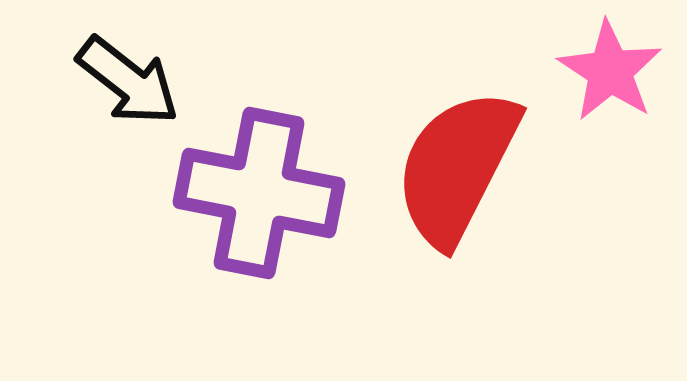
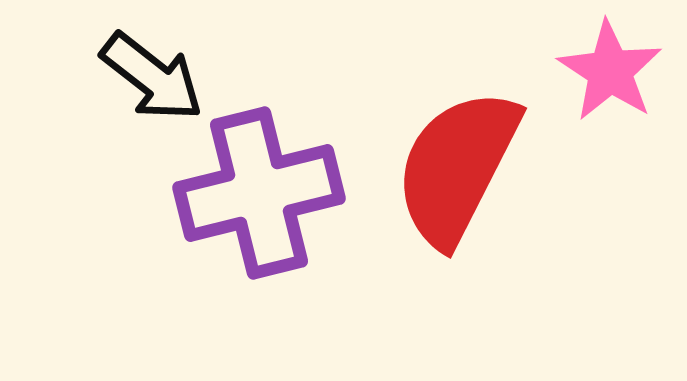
black arrow: moved 24 px right, 4 px up
purple cross: rotated 25 degrees counterclockwise
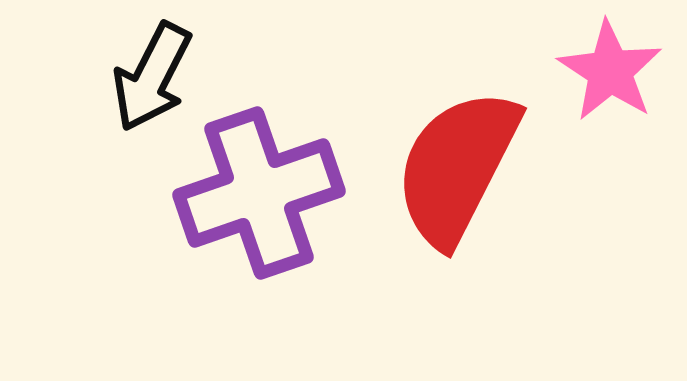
black arrow: rotated 79 degrees clockwise
purple cross: rotated 5 degrees counterclockwise
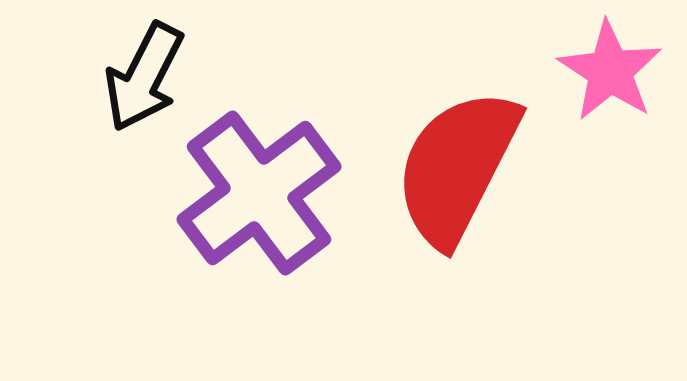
black arrow: moved 8 px left
purple cross: rotated 18 degrees counterclockwise
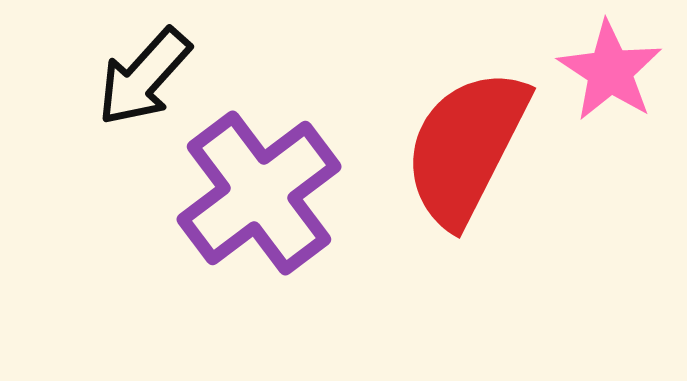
black arrow: rotated 15 degrees clockwise
red semicircle: moved 9 px right, 20 px up
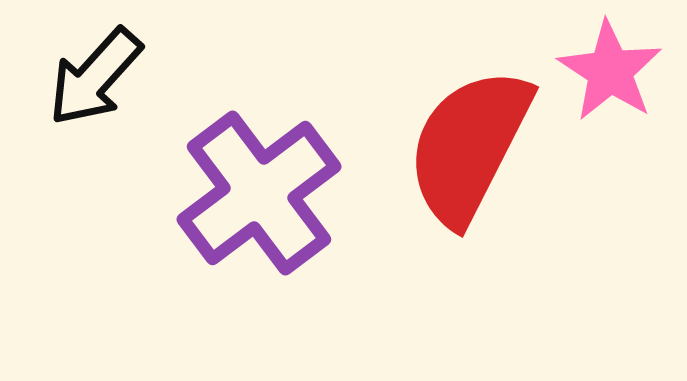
black arrow: moved 49 px left
red semicircle: moved 3 px right, 1 px up
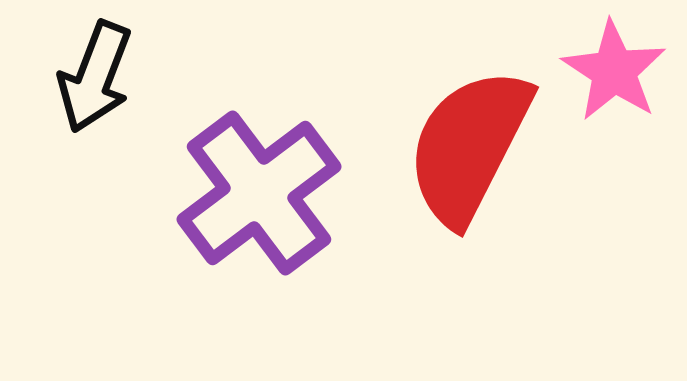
pink star: moved 4 px right
black arrow: rotated 21 degrees counterclockwise
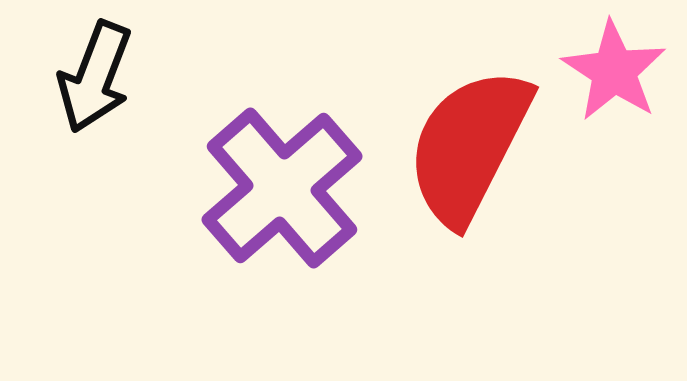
purple cross: moved 23 px right, 5 px up; rotated 4 degrees counterclockwise
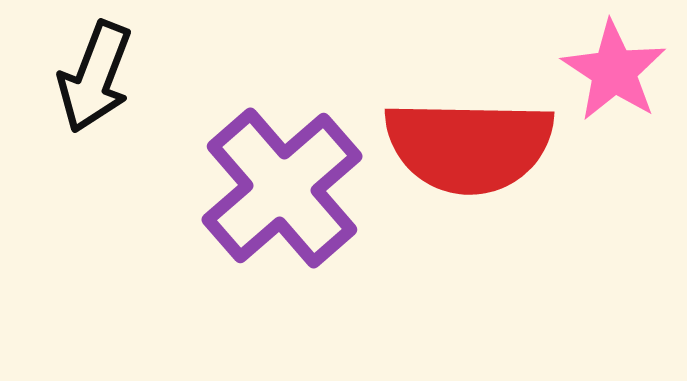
red semicircle: rotated 116 degrees counterclockwise
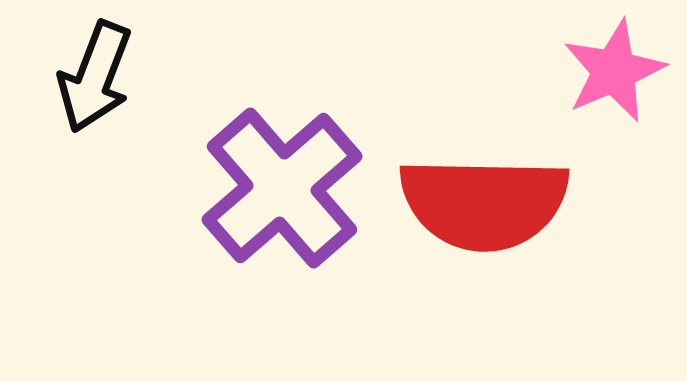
pink star: rotated 16 degrees clockwise
red semicircle: moved 15 px right, 57 px down
